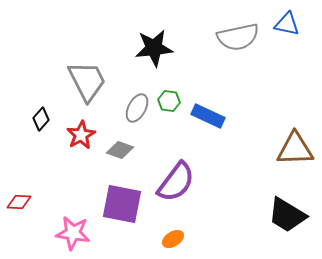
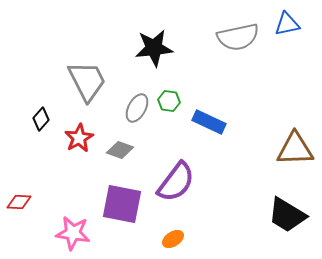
blue triangle: rotated 24 degrees counterclockwise
blue rectangle: moved 1 px right, 6 px down
red star: moved 2 px left, 3 px down
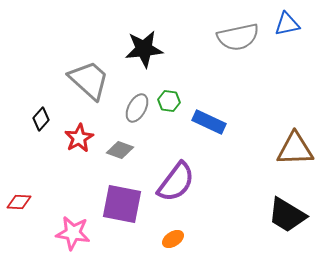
black star: moved 10 px left, 1 px down
gray trapezoid: moved 2 px right, 1 px up; rotated 21 degrees counterclockwise
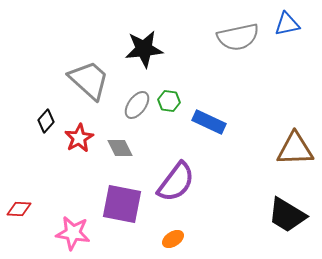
gray ellipse: moved 3 px up; rotated 8 degrees clockwise
black diamond: moved 5 px right, 2 px down
gray diamond: moved 2 px up; rotated 44 degrees clockwise
red diamond: moved 7 px down
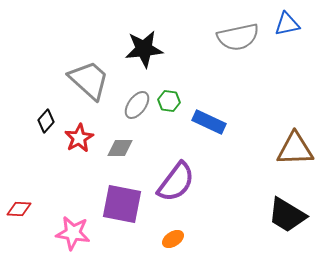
gray diamond: rotated 64 degrees counterclockwise
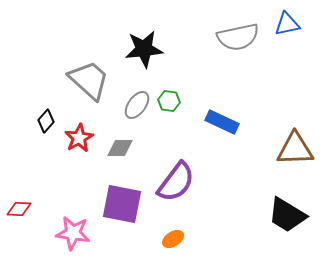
blue rectangle: moved 13 px right
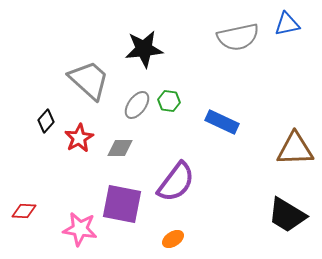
red diamond: moved 5 px right, 2 px down
pink star: moved 7 px right, 4 px up
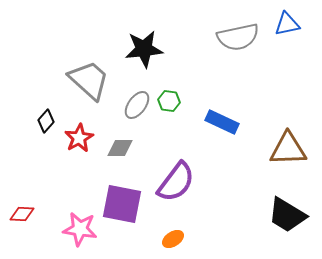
brown triangle: moved 7 px left
red diamond: moved 2 px left, 3 px down
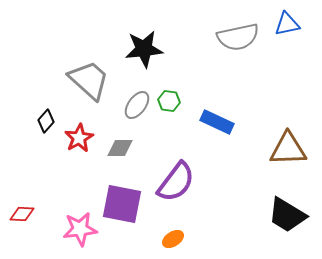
blue rectangle: moved 5 px left
pink star: rotated 16 degrees counterclockwise
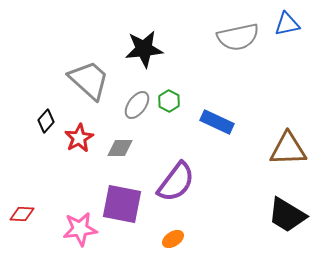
green hexagon: rotated 20 degrees clockwise
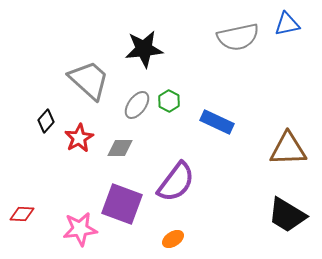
purple square: rotated 9 degrees clockwise
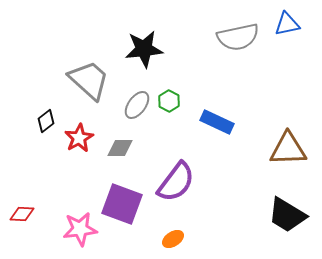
black diamond: rotated 10 degrees clockwise
